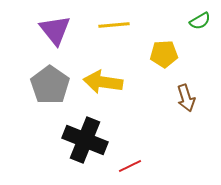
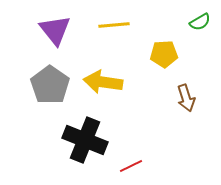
green semicircle: moved 1 px down
red line: moved 1 px right
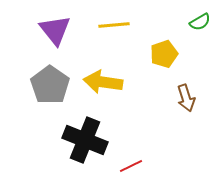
yellow pentagon: rotated 16 degrees counterclockwise
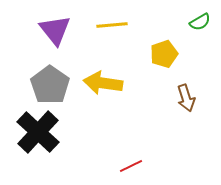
yellow line: moved 2 px left
yellow arrow: moved 1 px down
black cross: moved 47 px left, 8 px up; rotated 21 degrees clockwise
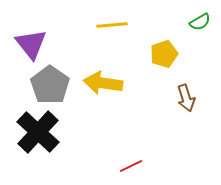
purple triangle: moved 24 px left, 14 px down
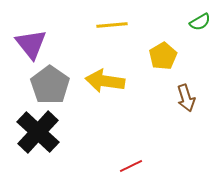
yellow pentagon: moved 1 px left, 2 px down; rotated 12 degrees counterclockwise
yellow arrow: moved 2 px right, 2 px up
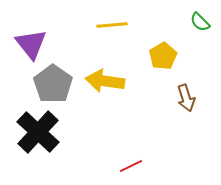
green semicircle: rotated 75 degrees clockwise
gray pentagon: moved 3 px right, 1 px up
